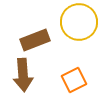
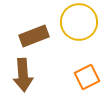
brown rectangle: moved 1 px left, 4 px up
orange square: moved 13 px right, 3 px up
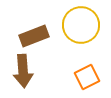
yellow circle: moved 2 px right, 3 px down
brown arrow: moved 4 px up
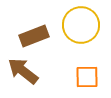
brown arrow: rotated 132 degrees clockwise
orange square: rotated 25 degrees clockwise
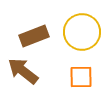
yellow circle: moved 1 px right, 7 px down
orange square: moved 6 px left
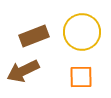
brown arrow: rotated 64 degrees counterclockwise
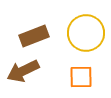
yellow circle: moved 4 px right, 1 px down
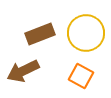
brown rectangle: moved 6 px right, 2 px up
orange square: moved 1 px up; rotated 30 degrees clockwise
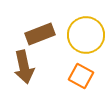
yellow circle: moved 2 px down
brown arrow: moved 1 px right, 4 px up; rotated 76 degrees counterclockwise
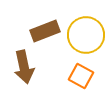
brown rectangle: moved 5 px right, 3 px up
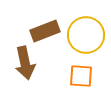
brown arrow: moved 1 px right, 4 px up
orange square: rotated 25 degrees counterclockwise
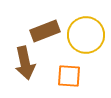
orange square: moved 12 px left
